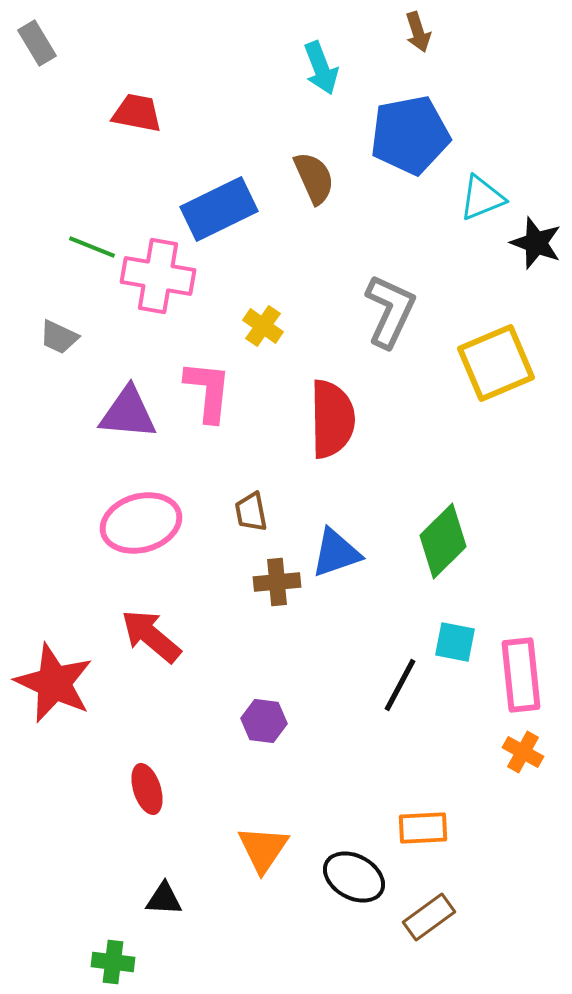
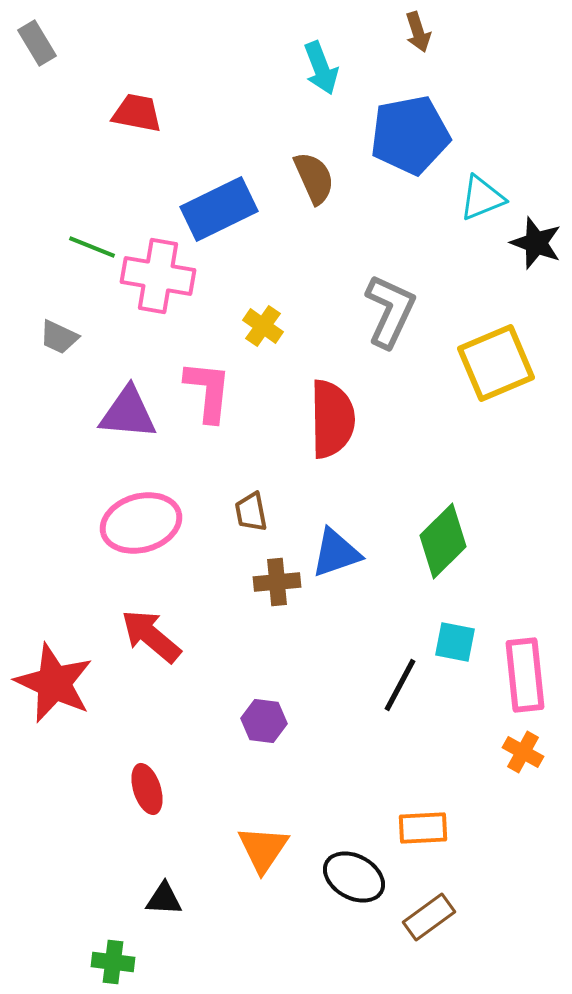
pink rectangle: moved 4 px right
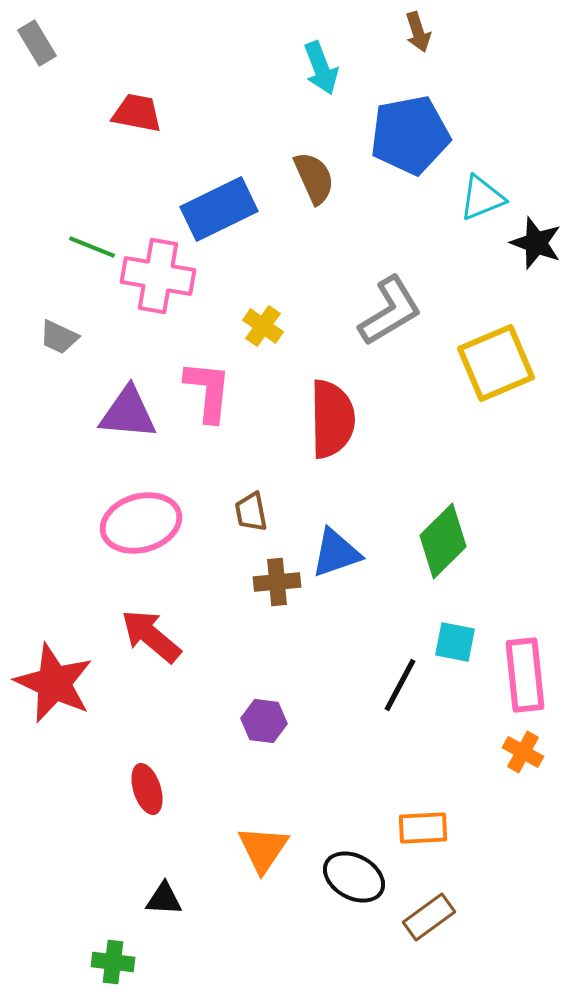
gray L-shape: rotated 34 degrees clockwise
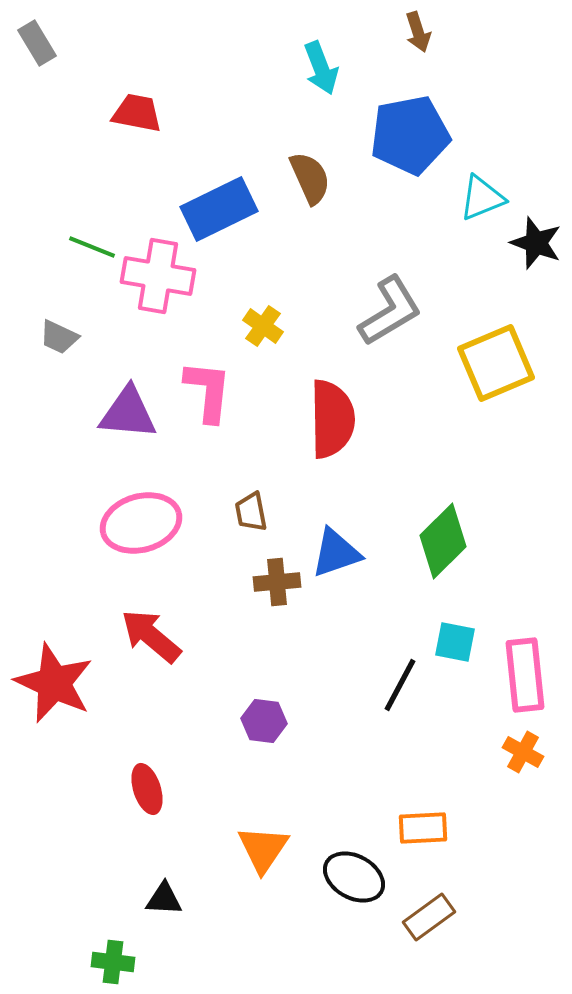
brown semicircle: moved 4 px left
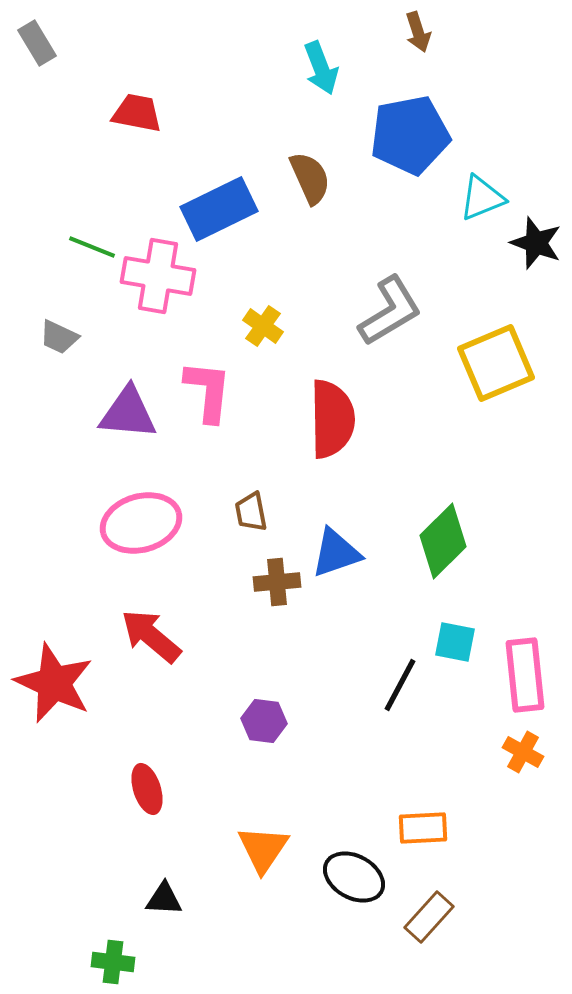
brown rectangle: rotated 12 degrees counterclockwise
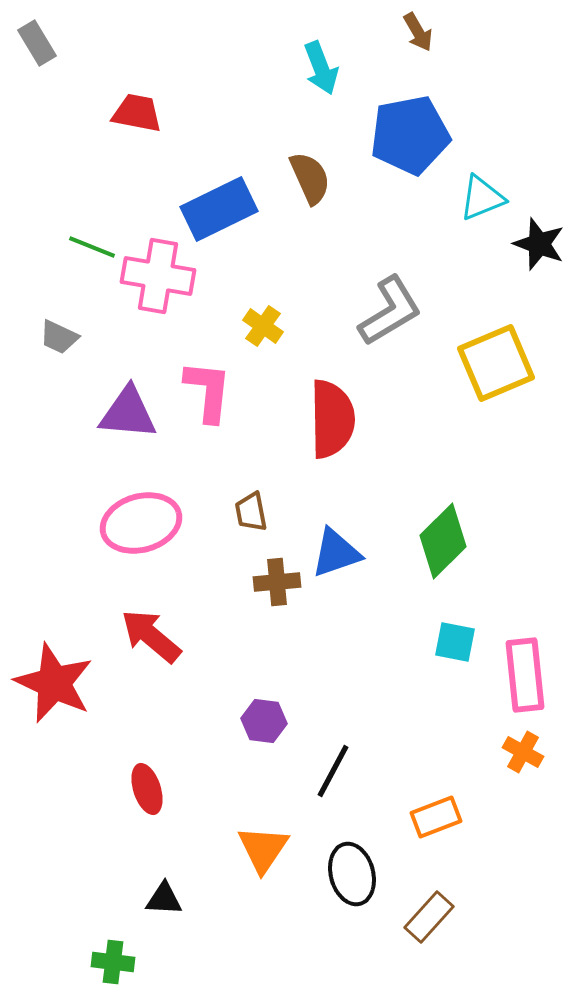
brown arrow: rotated 12 degrees counterclockwise
black star: moved 3 px right, 1 px down
black line: moved 67 px left, 86 px down
orange rectangle: moved 13 px right, 11 px up; rotated 18 degrees counterclockwise
black ellipse: moved 2 px left, 3 px up; rotated 46 degrees clockwise
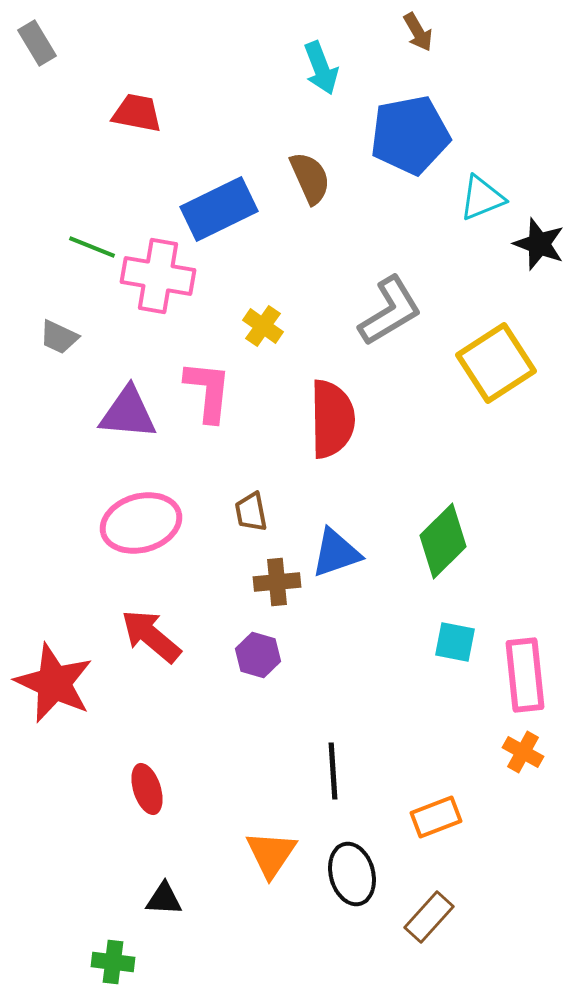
yellow square: rotated 10 degrees counterclockwise
purple hexagon: moved 6 px left, 66 px up; rotated 9 degrees clockwise
black line: rotated 32 degrees counterclockwise
orange triangle: moved 8 px right, 5 px down
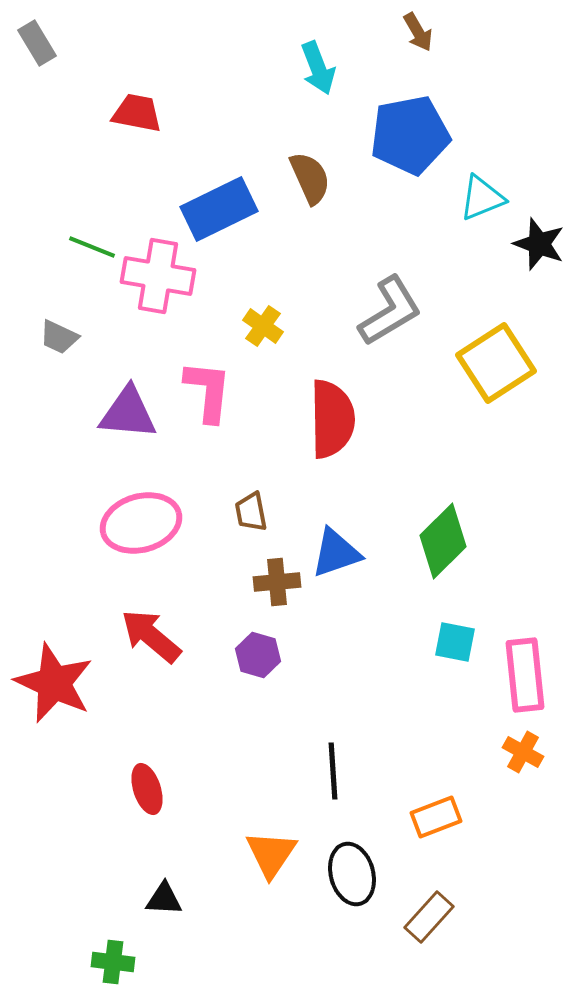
cyan arrow: moved 3 px left
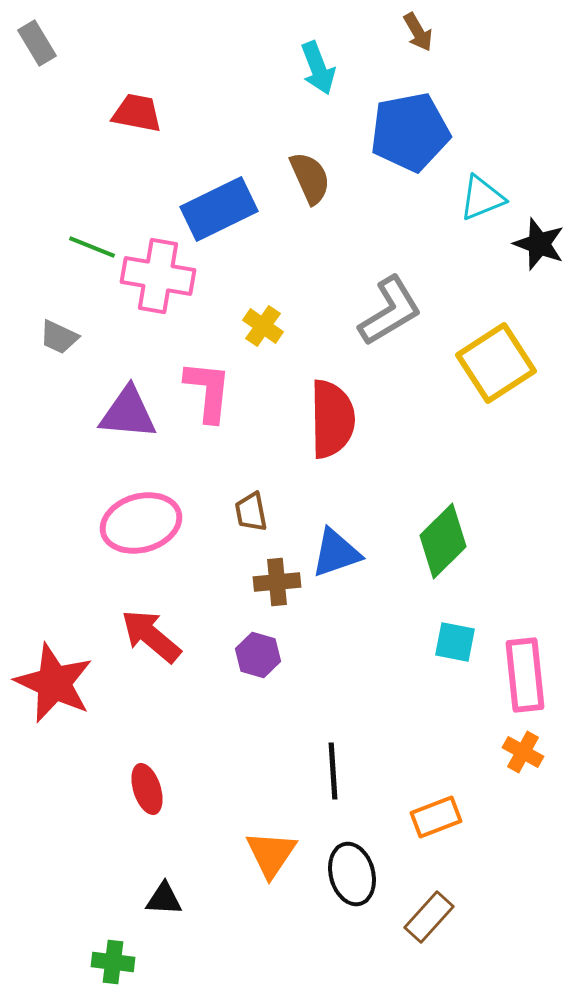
blue pentagon: moved 3 px up
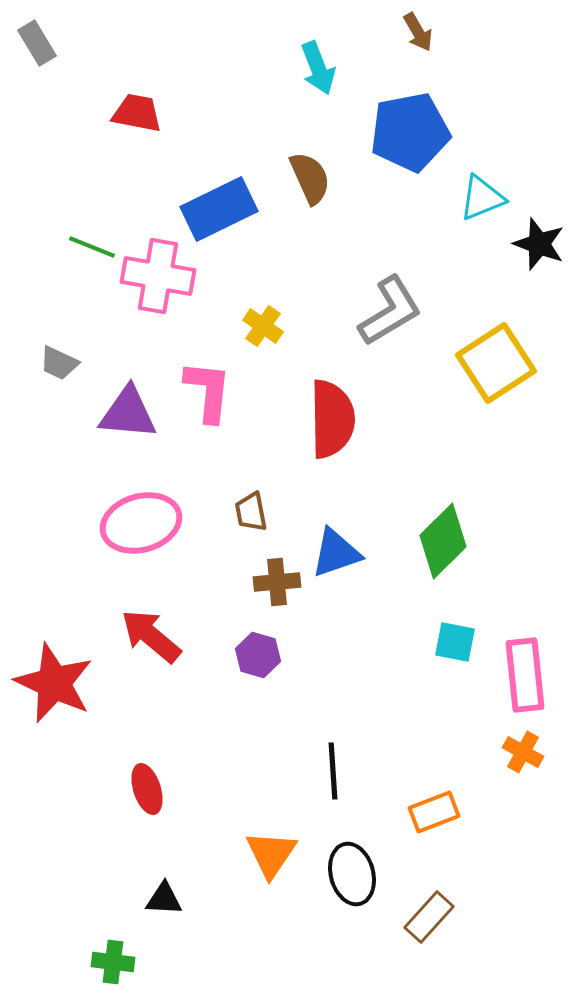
gray trapezoid: moved 26 px down
orange rectangle: moved 2 px left, 5 px up
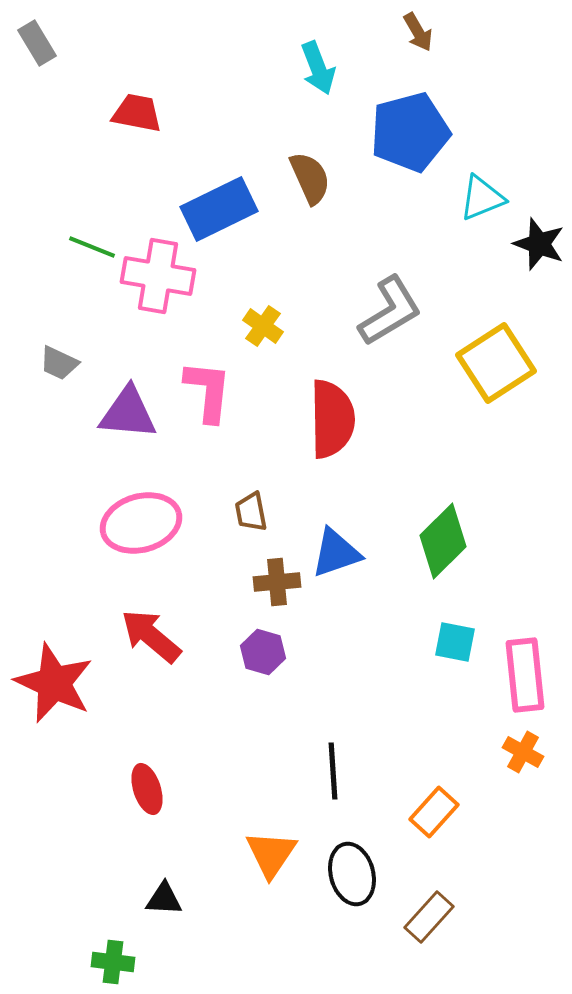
blue pentagon: rotated 4 degrees counterclockwise
purple hexagon: moved 5 px right, 3 px up
orange rectangle: rotated 27 degrees counterclockwise
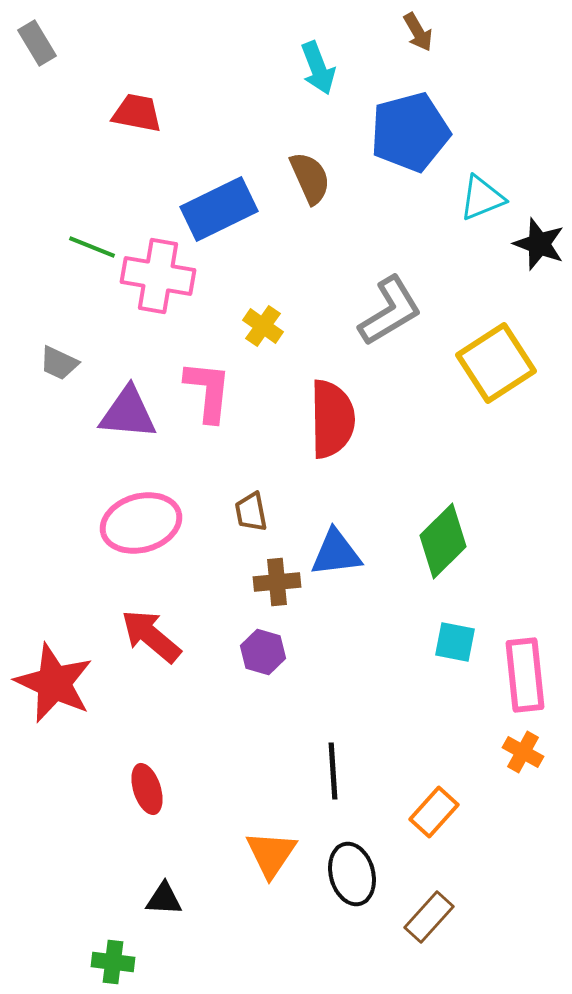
blue triangle: rotated 12 degrees clockwise
